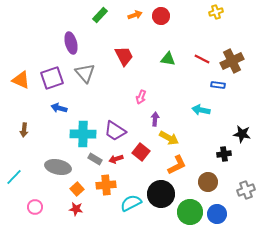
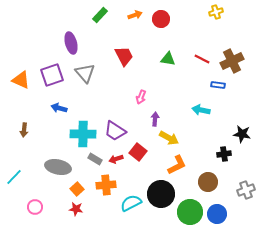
red circle: moved 3 px down
purple square: moved 3 px up
red square: moved 3 px left
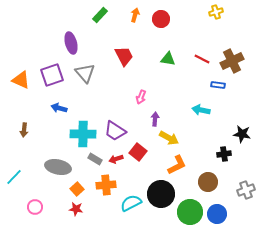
orange arrow: rotated 56 degrees counterclockwise
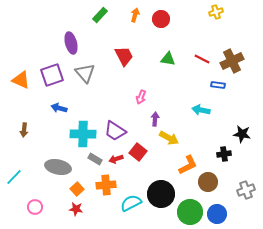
orange L-shape: moved 11 px right
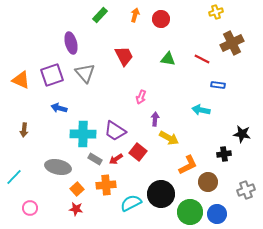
brown cross: moved 18 px up
red arrow: rotated 16 degrees counterclockwise
pink circle: moved 5 px left, 1 px down
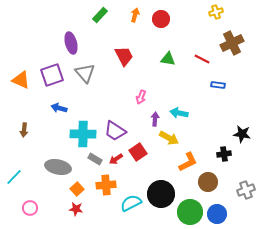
cyan arrow: moved 22 px left, 3 px down
red square: rotated 18 degrees clockwise
orange L-shape: moved 3 px up
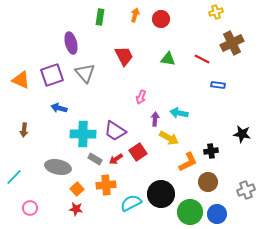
green rectangle: moved 2 px down; rotated 35 degrees counterclockwise
black cross: moved 13 px left, 3 px up
